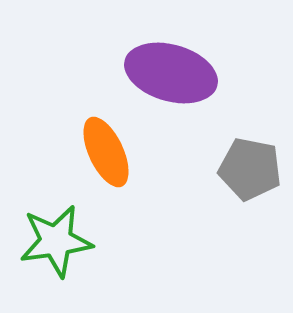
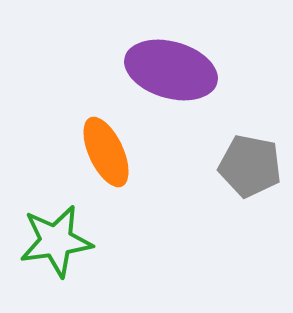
purple ellipse: moved 3 px up
gray pentagon: moved 3 px up
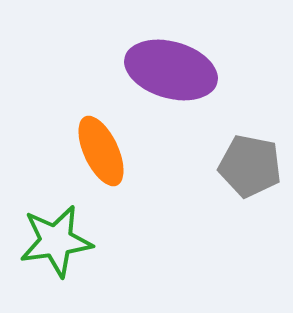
orange ellipse: moved 5 px left, 1 px up
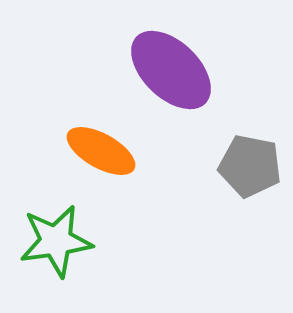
purple ellipse: rotated 28 degrees clockwise
orange ellipse: rotated 36 degrees counterclockwise
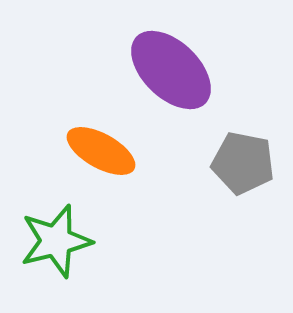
gray pentagon: moved 7 px left, 3 px up
green star: rotated 6 degrees counterclockwise
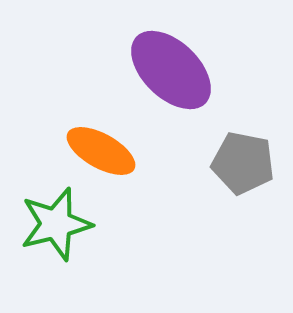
green star: moved 17 px up
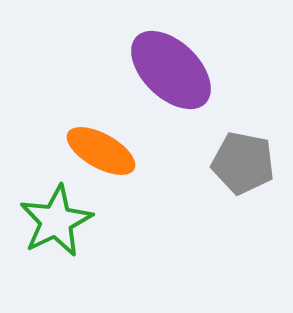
green star: moved 3 px up; rotated 12 degrees counterclockwise
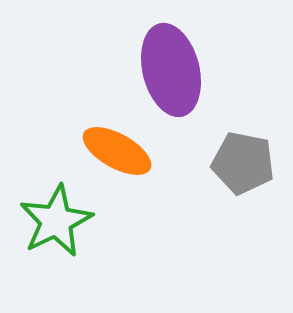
purple ellipse: rotated 32 degrees clockwise
orange ellipse: moved 16 px right
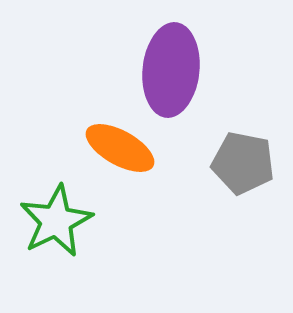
purple ellipse: rotated 20 degrees clockwise
orange ellipse: moved 3 px right, 3 px up
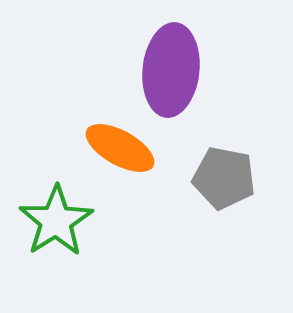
gray pentagon: moved 19 px left, 15 px down
green star: rotated 6 degrees counterclockwise
